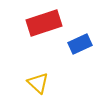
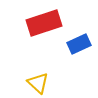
blue rectangle: moved 1 px left
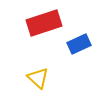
yellow triangle: moved 5 px up
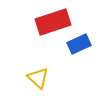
red rectangle: moved 9 px right, 1 px up
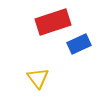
yellow triangle: rotated 10 degrees clockwise
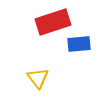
blue rectangle: rotated 20 degrees clockwise
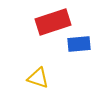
yellow triangle: rotated 35 degrees counterclockwise
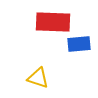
red rectangle: rotated 20 degrees clockwise
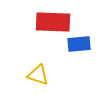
yellow triangle: moved 3 px up
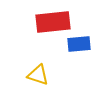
red rectangle: rotated 8 degrees counterclockwise
